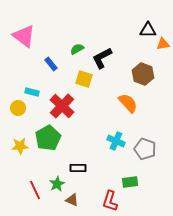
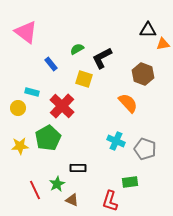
pink triangle: moved 2 px right, 4 px up
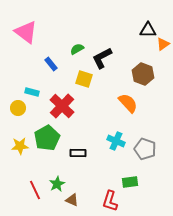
orange triangle: rotated 24 degrees counterclockwise
green pentagon: moved 1 px left
black rectangle: moved 15 px up
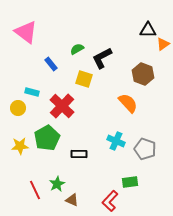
black rectangle: moved 1 px right, 1 px down
red L-shape: rotated 25 degrees clockwise
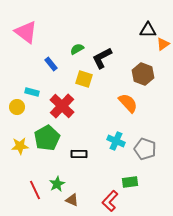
yellow circle: moved 1 px left, 1 px up
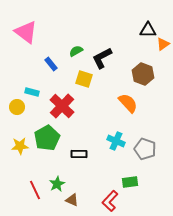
green semicircle: moved 1 px left, 2 px down
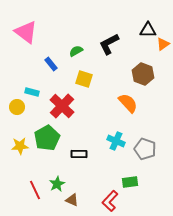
black L-shape: moved 7 px right, 14 px up
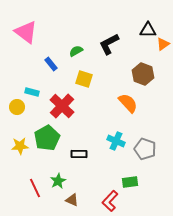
green star: moved 1 px right, 3 px up
red line: moved 2 px up
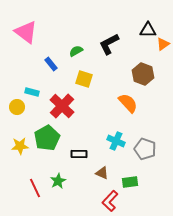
brown triangle: moved 30 px right, 27 px up
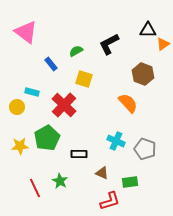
red cross: moved 2 px right, 1 px up
green star: moved 2 px right; rotated 14 degrees counterclockwise
red L-shape: rotated 150 degrees counterclockwise
